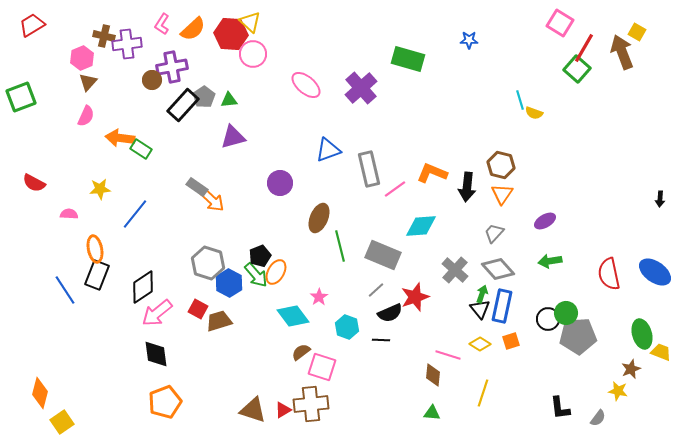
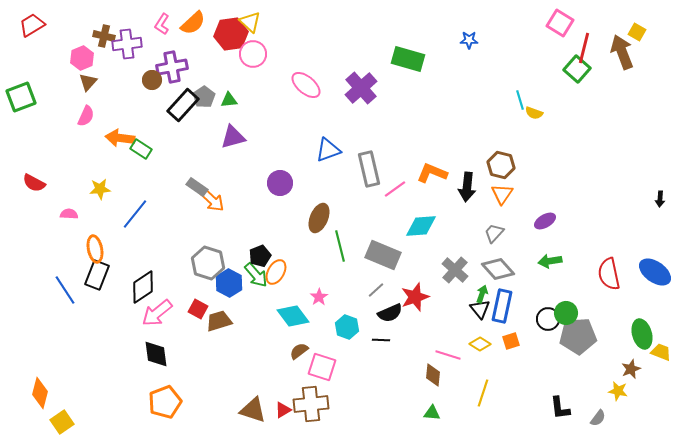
orange semicircle at (193, 29): moved 6 px up
red hexagon at (231, 34): rotated 12 degrees counterclockwise
red line at (584, 48): rotated 16 degrees counterclockwise
brown semicircle at (301, 352): moved 2 px left, 1 px up
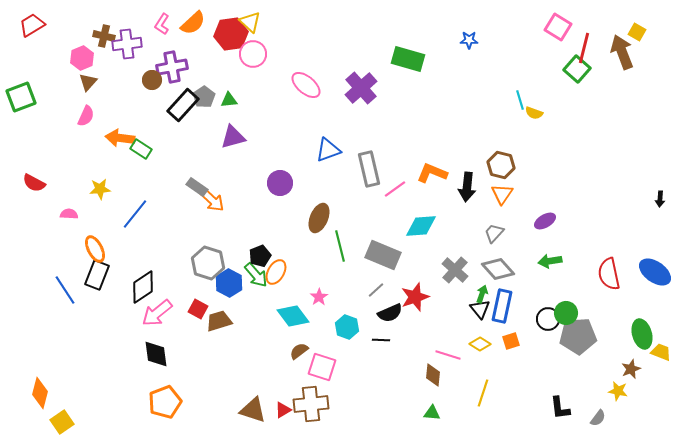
pink square at (560, 23): moved 2 px left, 4 px down
orange ellipse at (95, 249): rotated 16 degrees counterclockwise
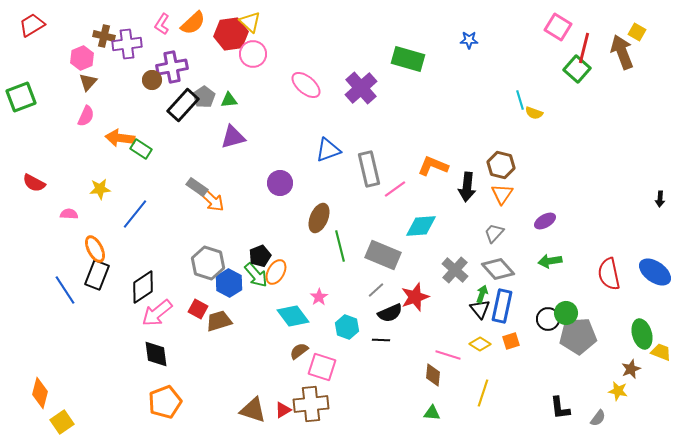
orange L-shape at (432, 173): moved 1 px right, 7 px up
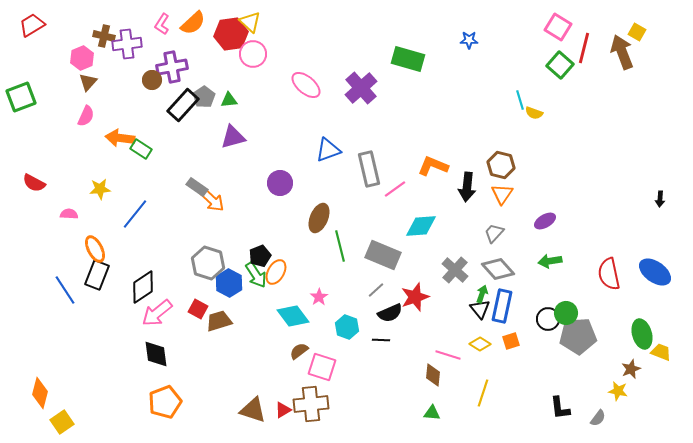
green square at (577, 69): moved 17 px left, 4 px up
green arrow at (256, 275): rotated 8 degrees clockwise
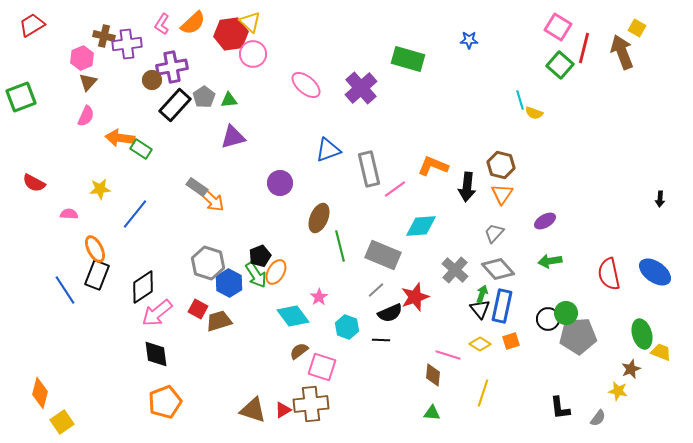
yellow square at (637, 32): moved 4 px up
black rectangle at (183, 105): moved 8 px left
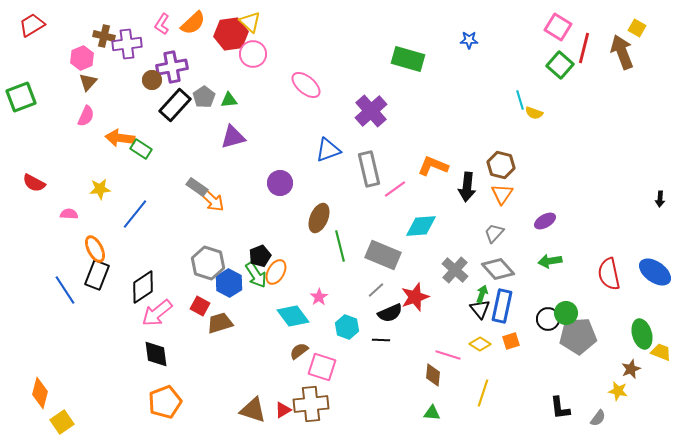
purple cross at (361, 88): moved 10 px right, 23 px down
red square at (198, 309): moved 2 px right, 3 px up
brown trapezoid at (219, 321): moved 1 px right, 2 px down
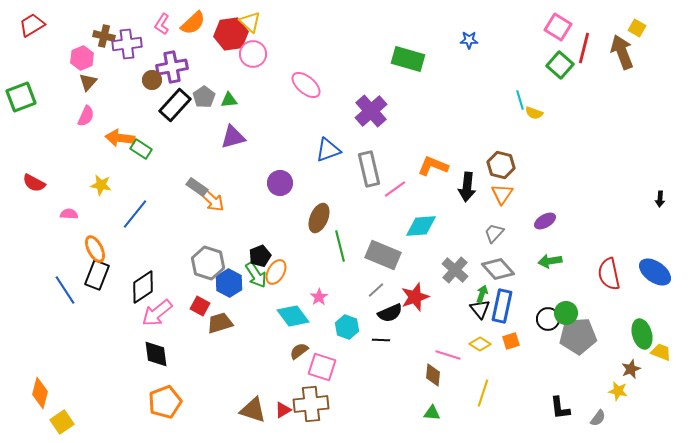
yellow star at (100, 189): moved 1 px right, 4 px up; rotated 15 degrees clockwise
